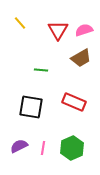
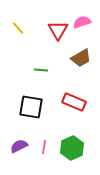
yellow line: moved 2 px left, 5 px down
pink semicircle: moved 2 px left, 8 px up
pink line: moved 1 px right, 1 px up
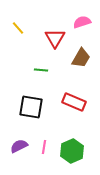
red triangle: moved 3 px left, 8 px down
brown trapezoid: rotated 30 degrees counterclockwise
green hexagon: moved 3 px down
